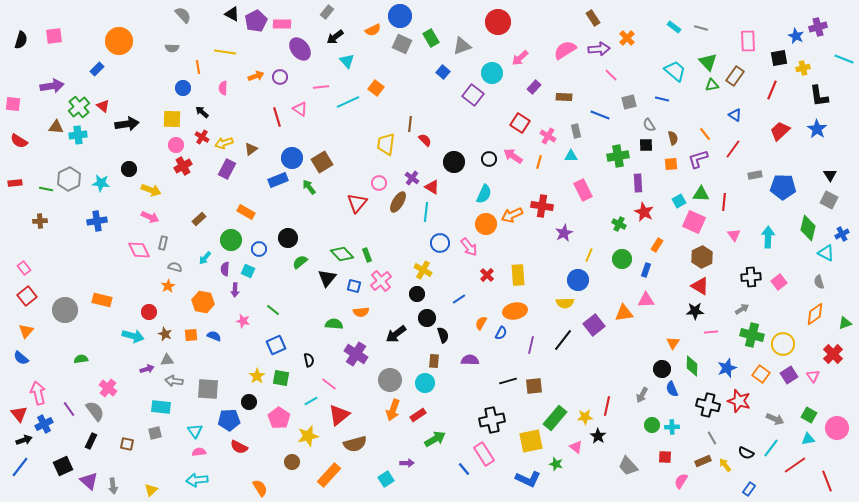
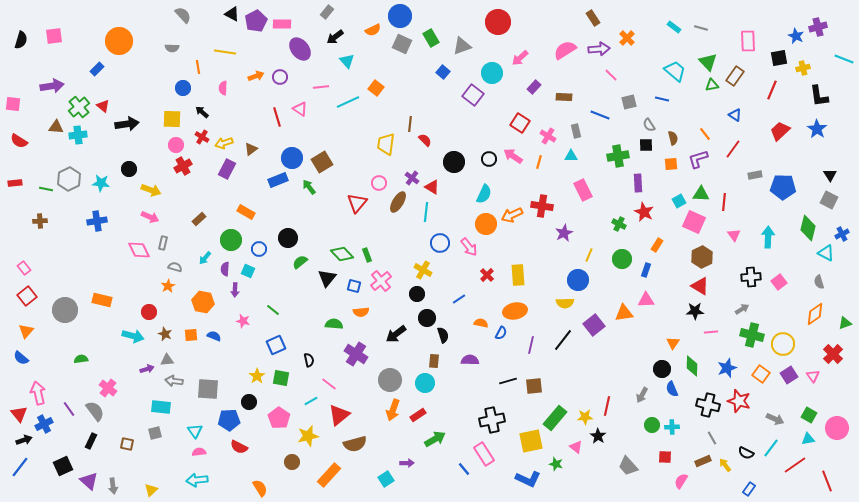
orange semicircle at (481, 323): rotated 72 degrees clockwise
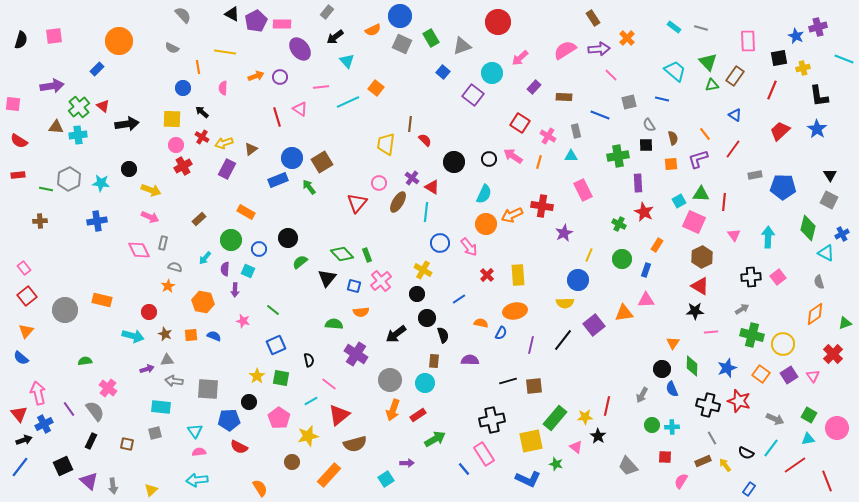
gray semicircle at (172, 48): rotated 24 degrees clockwise
red rectangle at (15, 183): moved 3 px right, 8 px up
pink square at (779, 282): moved 1 px left, 5 px up
green semicircle at (81, 359): moved 4 px right, 2 px down
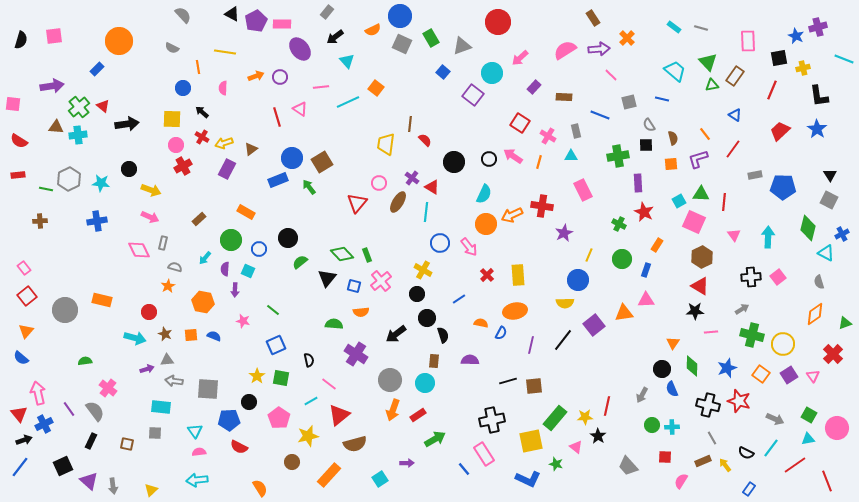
cyan arrow at (133, 336): moved 2 px right, 2 px down
gray square at (155, 433): rotated 16 degrees clockwise
cyan square at (386, 479): moved 6 px left
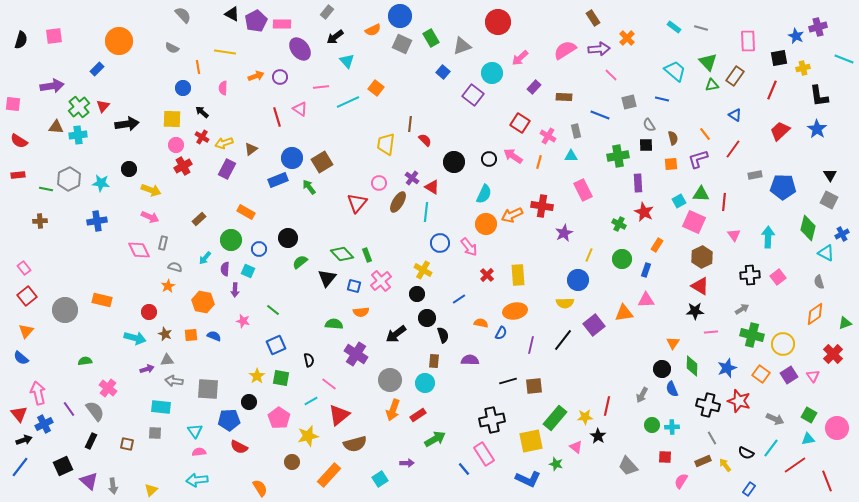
red triangle at (103, 106): rotated 32 degrees clockwise
black cross at (751, 277): moved 1 px left, 2 px up
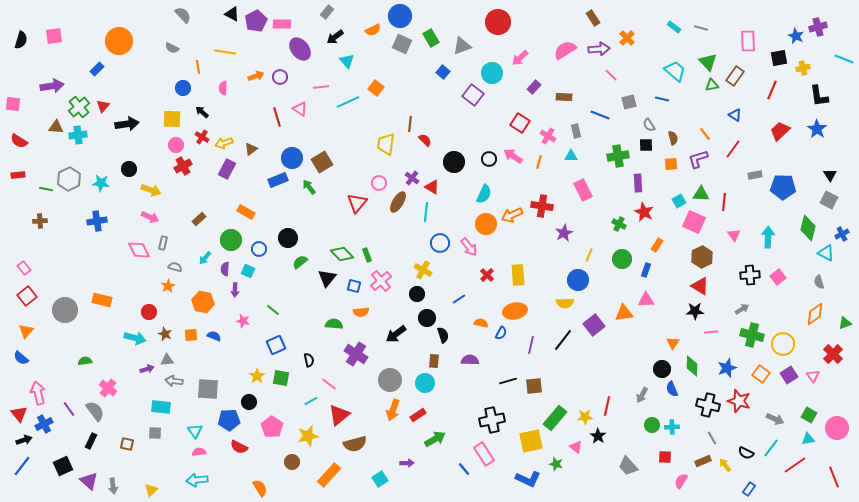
pink pentagon at (279, 418): moved 7 px left, 9 px down
blue line at (20, 467): moved 2 px right, 1 px up
red line at (827, 481): moved 7 px right, 4 px up
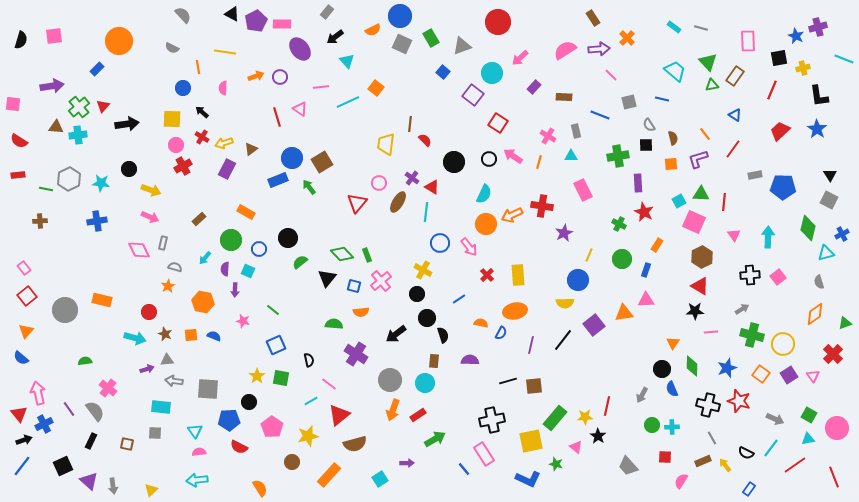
red square at (520, 123): moved 22 px left
cyan triangle at (826, 253): rotated 42 degrees counterclockwise
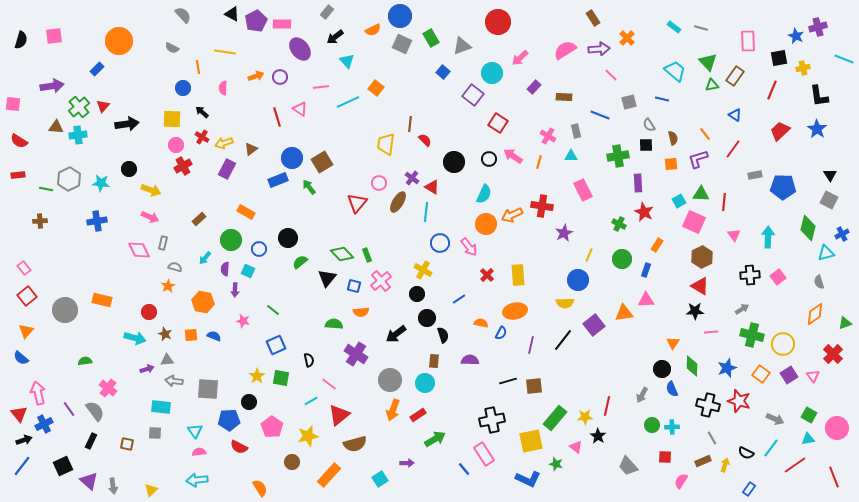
yellow arrow at (725, 465): rotated 56 degrees clockwise
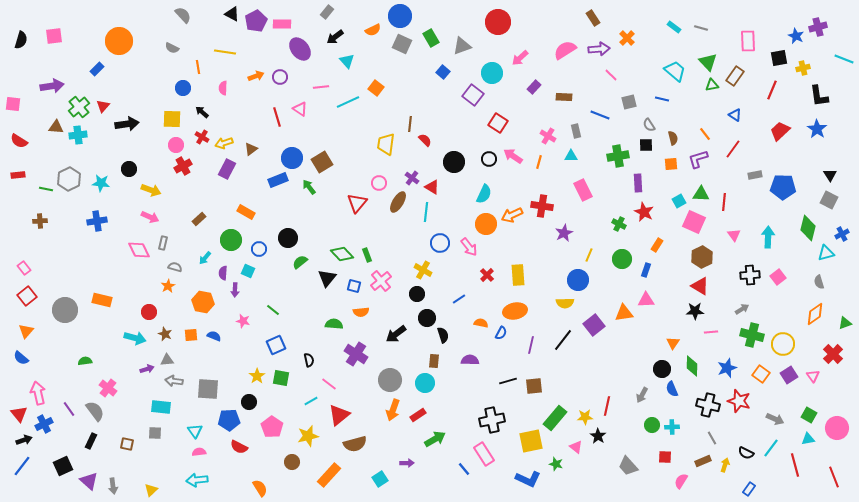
purple semicircle at (225, 269): moved 2 px left, 4 px down
red line at (795, 465): rotated 70 degrees counterclockwise
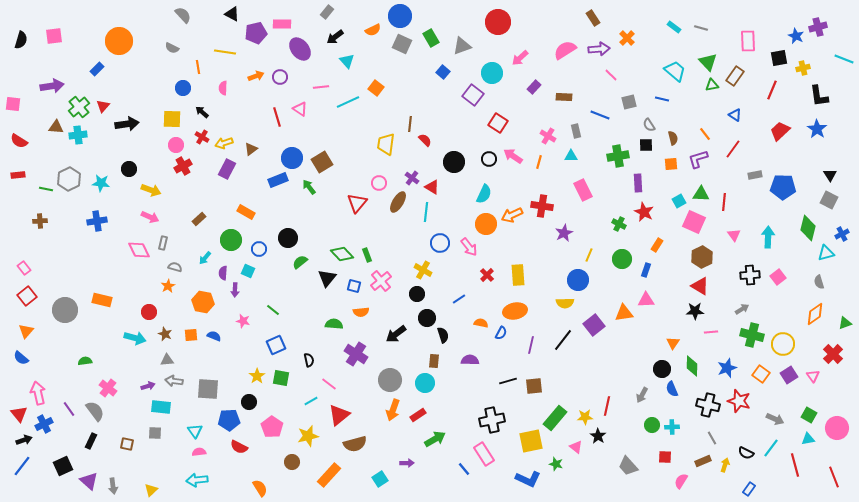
purple pentagon at (256, 21): moved 12 px down; rotated 15 degrees clockwise
purple arrow at (147, 369): moved 1 px right, 17 px down
